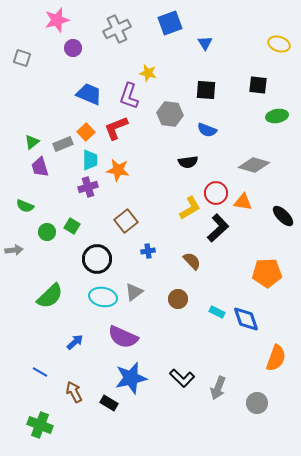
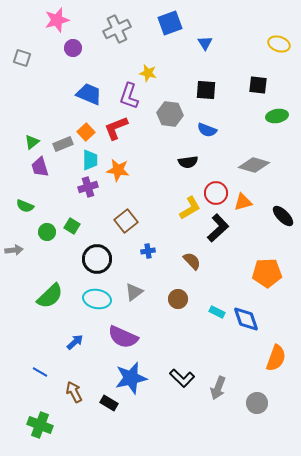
orange triangle at (243, 202): rotated 24 degrees counterclockwise
cyan ellipse at (103, 297): moved 6 px left, 2 px down
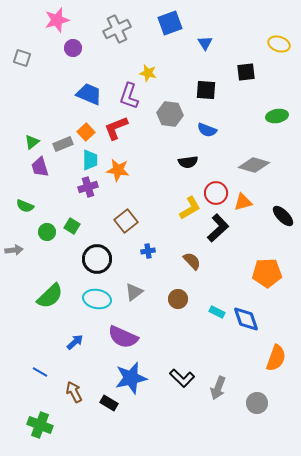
black square at (258, 85): moved 12 px left, 13 px up; rotated 12 degrees counterclockwise
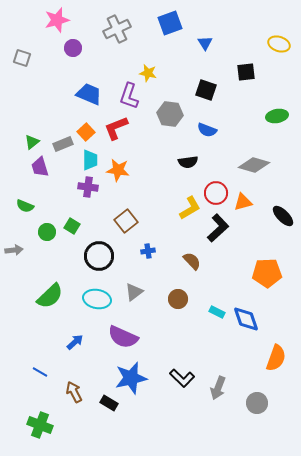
black square at (206, 90): rotated 15 degrees clockwise
purple cross at (88, 187): rotated 24 degrees clockwise
black circle at (97, 259): moved 2 px right, 3 px up
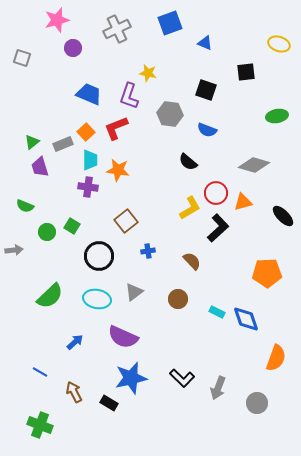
blue triangle at (205, 43): rotated 35 degrees counterclockwise
black semicircle at (188, 162): rotated 48 degrees clockwise
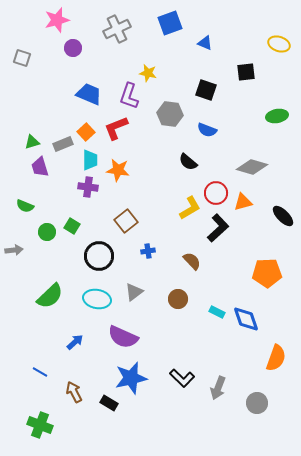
green triangle at (32, 142): rotated 21 degrees clockwise
gray diamond at (254, 165): moved 2 px left, 2 px down
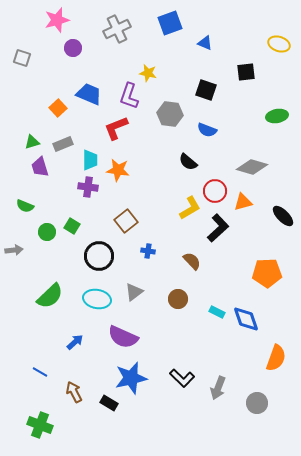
orange square at (86, 132): moved 28 px left, 24 px up
red circle at (216, 193): moved 1 px left, 2 px up
blue cross at (148, 251): rotated 16 degrees clockwise
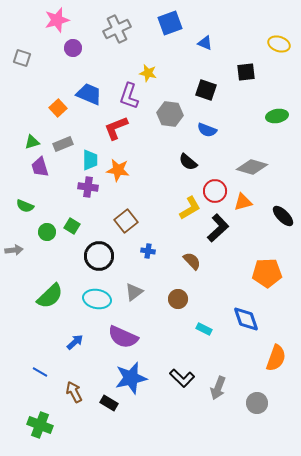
cyan rectangle at (217, 312): moved 13 px left, 17 px down
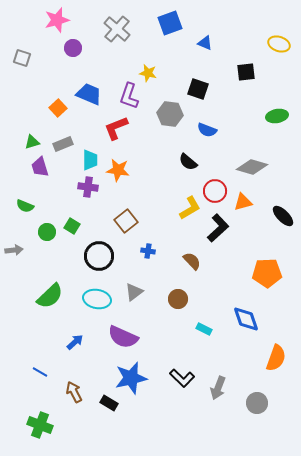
gray cross at (117, 29): rotated 24 degrees counterclockwise
black square at (206, 90): moved 8 px left, 1 px up
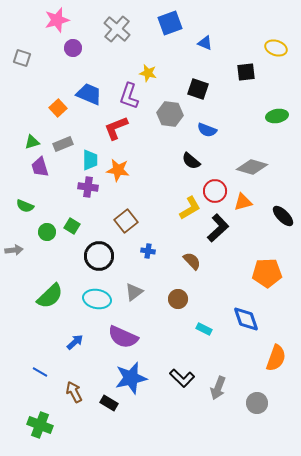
yellow ellipse at (279, 44): moved 3 px left, 4 px down
black semicircle at (188, 162): moved 3 px right, 1 px up
